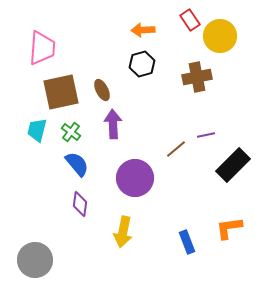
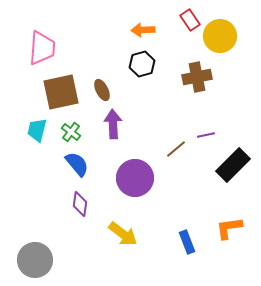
yellow arrow: moved 2 px down; rotated 64 degrees counterclockwise
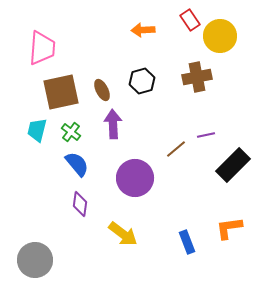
black hexagon: moved 17 px down
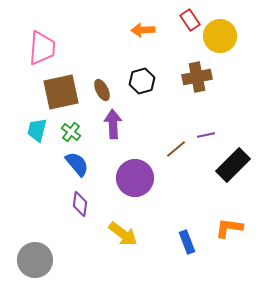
orange L-shape: rotated 16 degrees clockwise
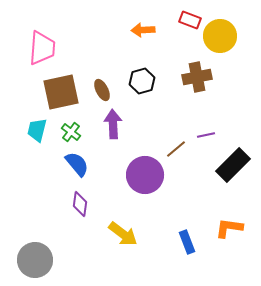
red rectangle: rotated 35 degrees counterclockwise
purple circle: moved 10 px right, 3 px up
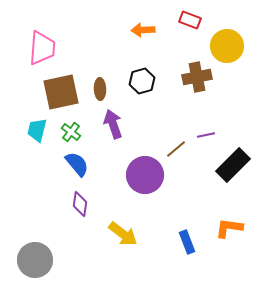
yellow circle: moved 7 px right, 10 px down
brown ellipse: moved 2 px left, 1 px up; rotated 25 degrees clockwise
purple arrow: rotated 16 degrees counterclockwise
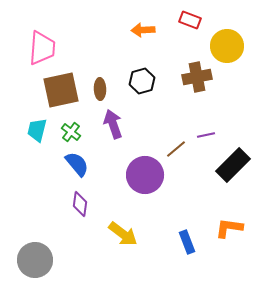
brown square: moved 2 px up
